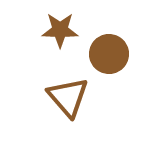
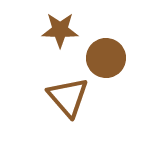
brown circle: moved 3 px left, 4 px down
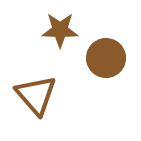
brown triangle: moved 32 px left, 2 px up
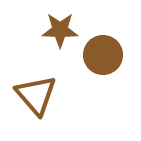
brown circle: moved 3 px left, 3 px up
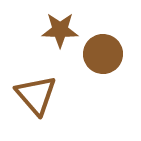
brown circle: moved 1 px up
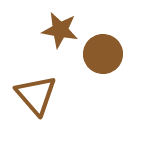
brown star: rotated 9 degrees clockwise
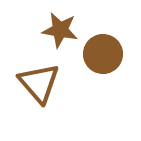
brown triangle: moved 3 px right, 12 px up
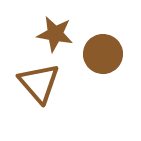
brown star: moved 5 px left, 4 px down
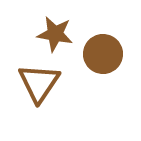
brown triangle: rotated 15 degrees clockwise
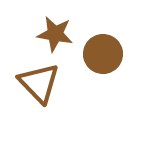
brown triangle: rotated 18 degrees counterclockwise
